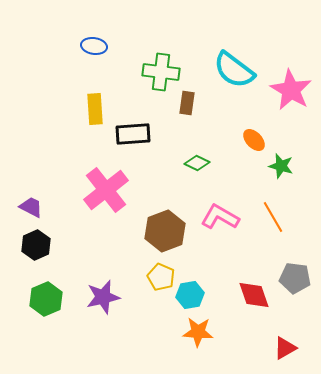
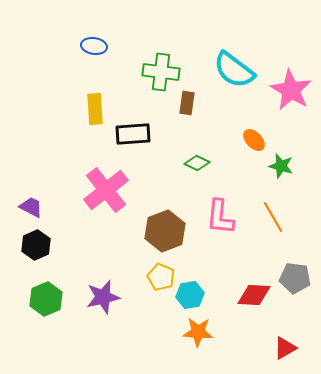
pink L-shape: rotated 114 degrees counterclockwise
red diamond: rotated 68 degrees counterclockwise
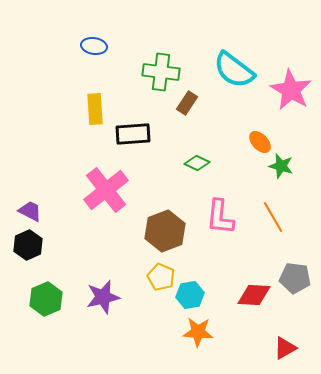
brown rectangle: rotated 25 degrees clockwise
orange ellipse: moved 6 px right, 2 px down
purple trapezoid: moved 1 px left, 4 px down
black hexagon: moved 8 px left
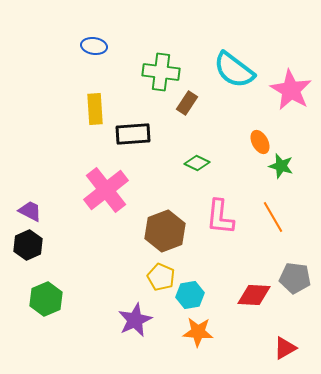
orange ellipse: rotated 15 degrees clockwise
purple star: moved 32 px right, 23 px down; rotated 12 degrees counterclockwise
